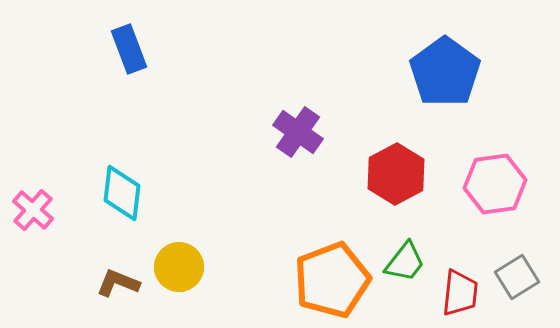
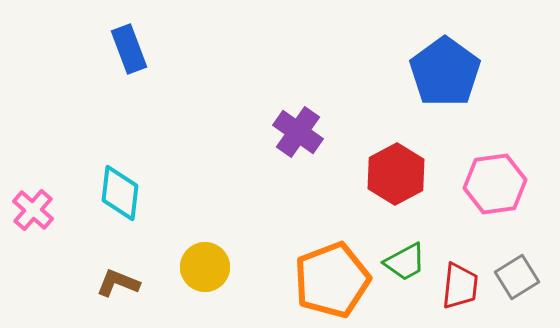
cyan diamond: moved 2 px left
green trapezoid: rotated 24 degrees clockwise
yellow circle: moved 26 px right
red trapezoid: moved 7 px up
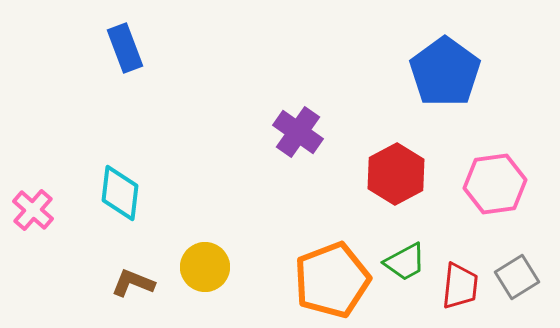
blue rectangle: moved 4 px left, 1 px up
brown L-shape: moved 15 px right
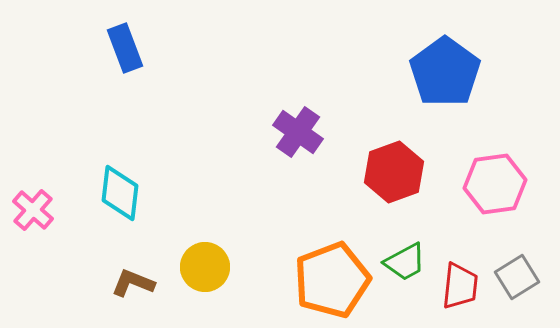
red hexagon: moved 2 px left, 2 px up; rotated 8 degrees clockwise
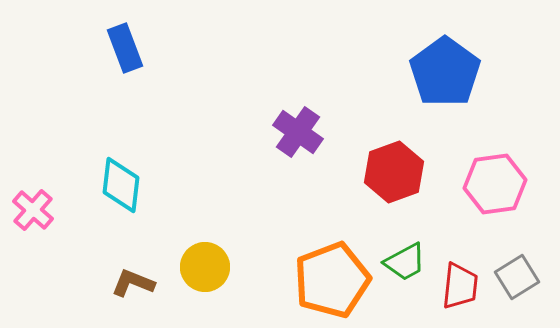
cyan diamond: moved 1 px right, 8 px up
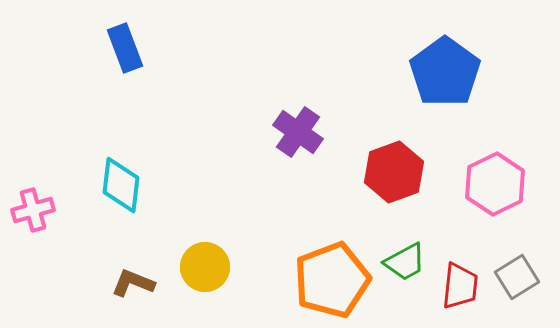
pink hexagon: rotated 18 degrees counterclockwise
pink cross: rotated 33 degrees clockwise
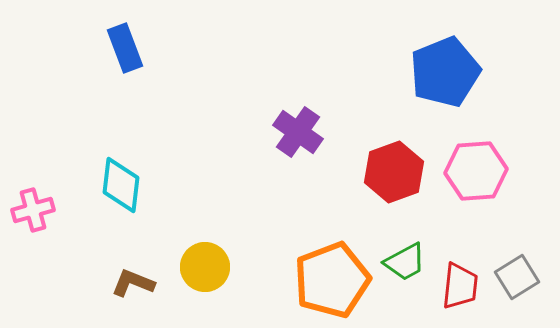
blue pentagon: rotated 14 degrees clockwise
pink hexagon: moved 19 px left, 13 px up; rotated 22 degrees clockwise
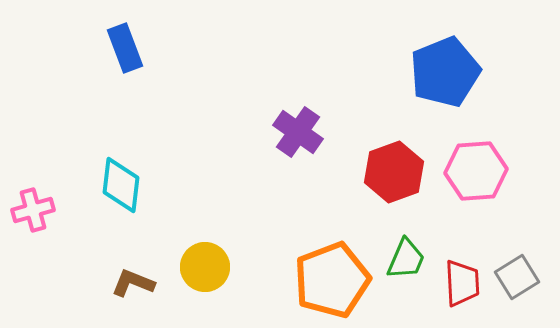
green trapezoid: moved 1 px right, 3 px up; rotated 39 degrees counterclockwise
red trapezoid: moved 2 px right, 3 px up; rotated 9 degrees counterclockwise
